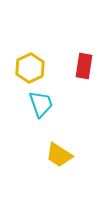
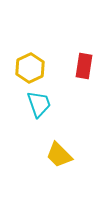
cyan trapezoid: moved 2 px left
yellow trapezoid: rotated 12 degrees clockwise
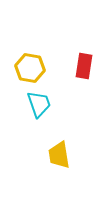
yellow hexagon: rotated 24 degrees counterclockwise
yellow trapezoid: rotated 36 degrees clockwise
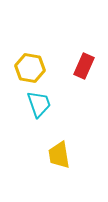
red rectangle: rotated 15 degrees clockwise
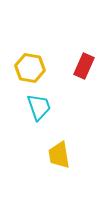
cyan trapezoid: moved 3 px down
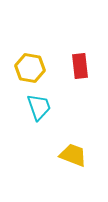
red rectangle: moved 4 px left; rotated 30 degrees counterclockwise
yellow trapezoid: moved 14 px right; rotated 120 degrees clockwise
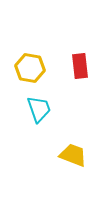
cyan trapezoid: moved 2 px down
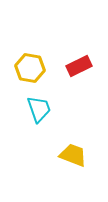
red rectangle: moved 1 px left; rotated 70 degrees clockwise
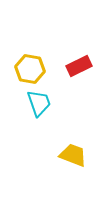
yellow hexagon: moved 1 px down
cyan trapezoid: moved 6 px up
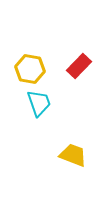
red rectangle: rotated 20 degrees counterclockwise
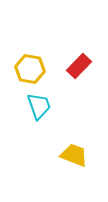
cyan trapezoid: moved 3 px down
yellow trapezoid: moved 1 px right
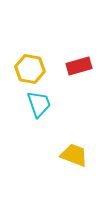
red rectangle: rotated 30 degrees clockwise
cyan trapezoid: moved 2 px up
